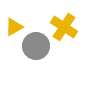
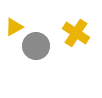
yellow cross: moved 12 px right, 6 px down
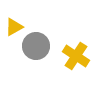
yellow cross: moved 23 px down
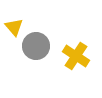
yellow triangle: rotated 42 degrees counterclockwise
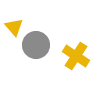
gray circle: moved 1 px up
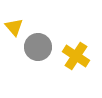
gray circle: moved 2 px right, 2 px down
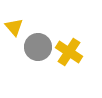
yellow cross: moved 7 px left, 4 px up
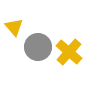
yellow cross: rotated 8 degrees clockwise
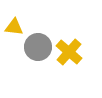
yellow triangle: rotated 42 degrees counterclockwise
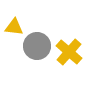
gray circle: moved 1 px left, 1 px up
